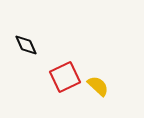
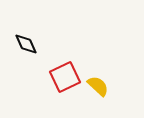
black diamond: moved 1 px up
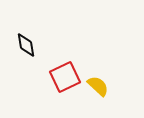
black diamond: moved 1 px down; rotated 15 degrees clockwise
